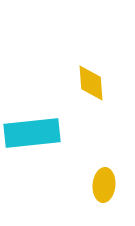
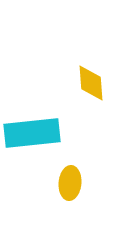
yellow ellipse: moved 34 px left, 2 px up
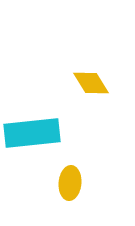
yellow diamond: rotated 27 degrees counterclockwise
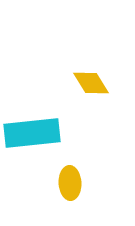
yellow ellipse: rotated 8 degrees counterclockwise
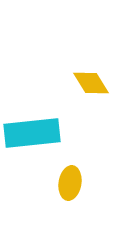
yellow ellipse: rotated 12 degrees clockwise
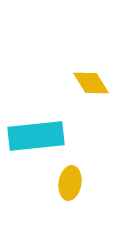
cyan rectangle: moved 4 px right, 3 px down
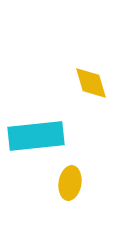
yellow diamond: rotated 15 degrees clockwise
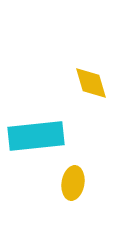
yellow ellipse: moved 3 px right
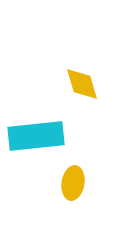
yellow diamond: moved 9 px left, 1 px down
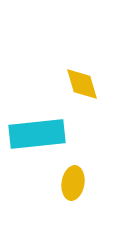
cyan rectangle: moved 1 px right, 2 px up
